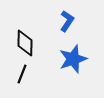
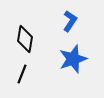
blue L-shape: moved 3 px right
black diamond: moved 4 px up; rotated 8 degrees clockwise
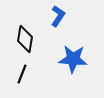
blue L-shape: moved 12 px left, 5 px up
blue star: rotated 24 degrees clockwise
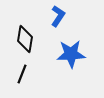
blue star: moved 2 px left, 5 px up; rotated 8 degrees counterclockwise
